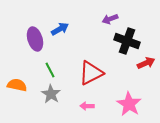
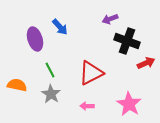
blue arrow: moved 2 px up; rotated 78 degrees clockwise
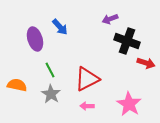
red arrow: rotated 42 degrees clockwise
red triangle: moved 4 px left, 6 px down
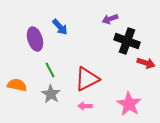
pink arrow: moved 2 px left
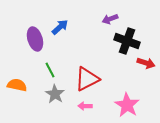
blue arrow: rotated 90 degrees counterclockwise
gray star: moved 4 px right
pink star: moved 2 px left, 1 px down
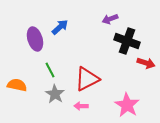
pink arrow: moved 4 px left
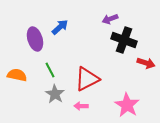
black cross: moved 3 px left, 1 px up
orange semicircle: moved 10 px up
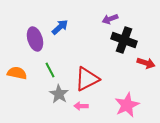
orange semicircle: moved 2 px up
gray star: moved 4 px right
pink star: rotated 15 degrees clockwise
